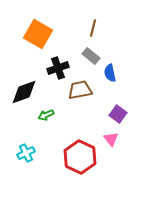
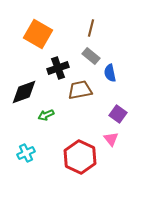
brown line: moved 2 px left
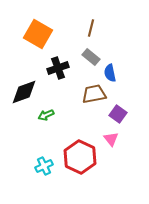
gray rectangle: moved 1 px down
brown trapezoid: moved 14 px right, 4 px down
cyan cross: moved 18 px right, 13 px down
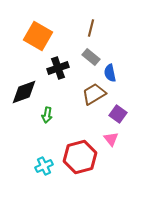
orange square: moved 2 px down
brown trapezoid: rotated 20 degrees counterclockwise
green arrow: moved 1 px right; rotated 56 degrees counterclockwise
red hexagon: rotated 20 degrees clockwise
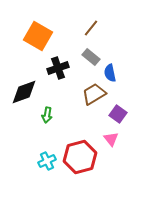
brown line: rotated 24 degrees clockwise
cyan cross: moved 3 px right, 5 px up
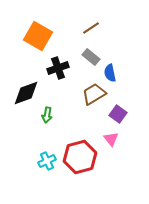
brown line: rotated 18 degrees clockwise
black diamond: moved 2 px right, 1 px down
